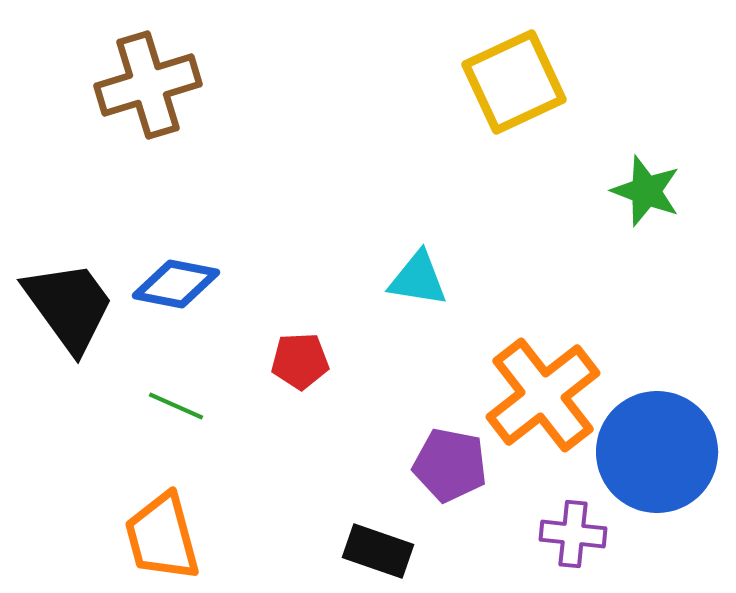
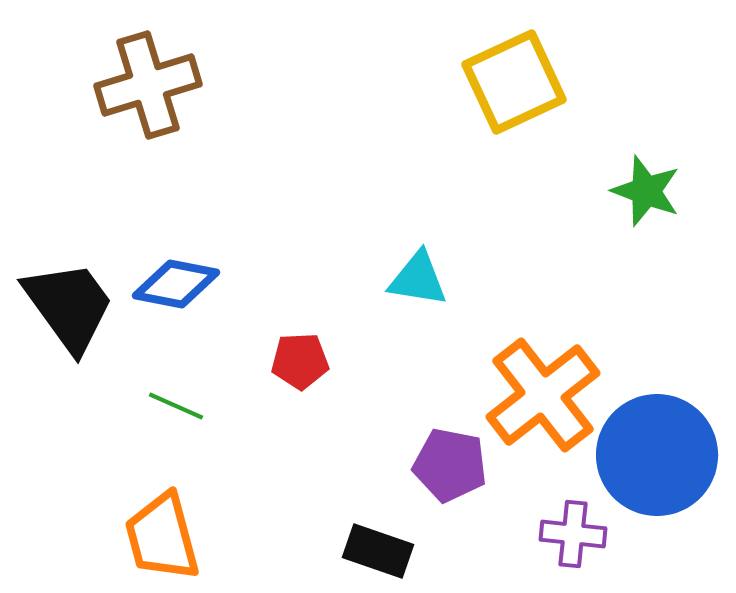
blue circle: moved 3 px down
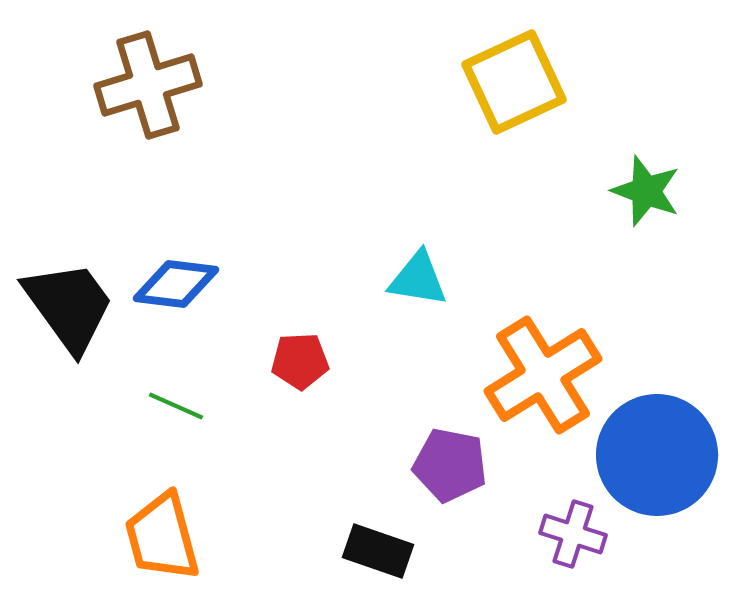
blue diamond: rotated 4 degrees counterclockwise
orange cross: moved 20 px up; rotated 6 degrees clockwise
purple cross: rotated 12 degrees clockwise
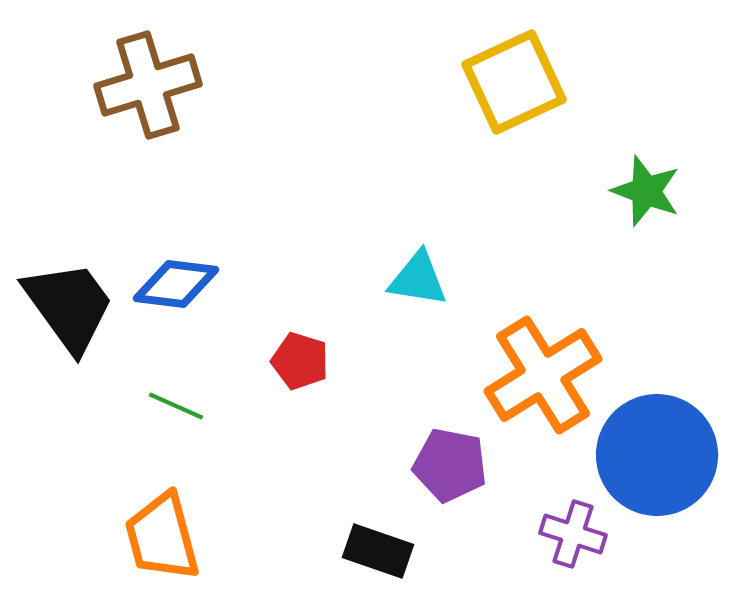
red pentagon: rotated 20 degrees clockwise
